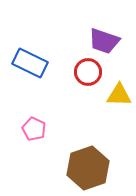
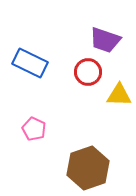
purple trapezoid: moved 1 px right, 1 px up
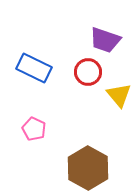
blue rectangle: moved 4 px right, 5 px down
yellow triangle: rotated 48 degrees clockwise
brown hexagon: rotated 12 degrees counterclockwise
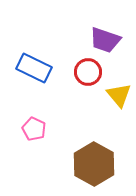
brown hexagon: moved 6 px right, 4 px up
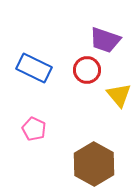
red circle: moved 1 px left, 2 px up
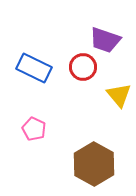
red circle: moved 4 px left, 3 px up
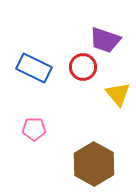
yellow triangle: moved 1 px left, 1 px up
pink pentagon: rotated 25 degrees counterclockwise
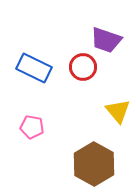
purple trapezoid: moved 1 px right
yellow triangle: moved 17 px down
pink pentagon: moved 2 px left, 2 px up; rotated 10 degrees clockwise
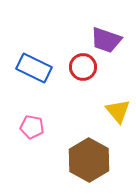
brown hexagon: moved 5 px left, 4 px up
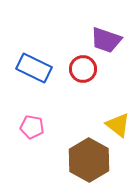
red circle: moved 2 px down
yellow triangle: moved 14 px down; rotated 12 degrees counterclockwise
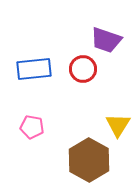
blue rectangle: moved 1 px down; rotated 32 degrees counterclockwise
yellow triangle: rotated 24 degrees clockwise
